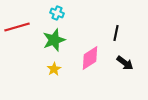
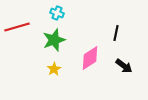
black arrow: moved 1 px left, 3 px down
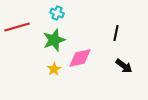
pink diamond: moved 10 px left; rotated 20 degrees clockwise
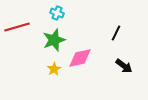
black line: rotated 14 degrees clockwise
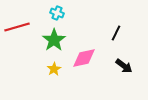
green star: rotated 15 degrees counterclockwise
pink diamond: moved 4 px right
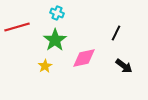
green star: moved 1 px right
yellow star: moved 9 px left, 3 px up
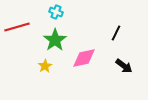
cyan cross: moved 1 px left, 1 px up
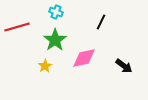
black line: moved 15 px left, 11 px up
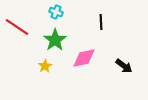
black line: rotated 28 degrees counterclockwise
red line: rotated 50 degrees clockwise
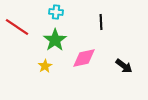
cyan cross: rotated 16 degrees counterclockwise
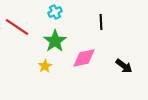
cyan cross: moved 1 px left; rotated 32 degrees counterclockwise
green star: moved 1 px down
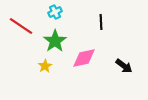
red line: moved 4 px right, 1 px up
